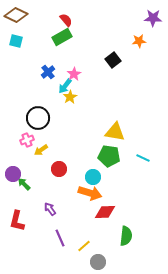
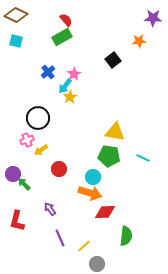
gray circle: moved 1 px left, 2 px down
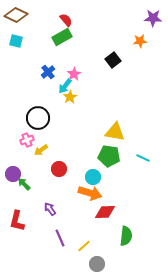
orange star: moved 1 px right
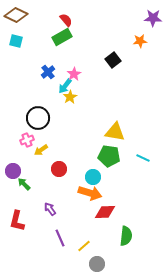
purple circle: moved 3 px up
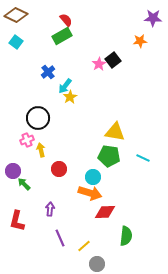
green rectangle: moved 1 px up
cyan square: moved 1 px down; rotated 24 degrees clockwise
pink star: moved 25 px right, 10 px up
yellow arrow: rotated 112 degrees clockwise
purple arrow: rotated 40 degrees clockwise
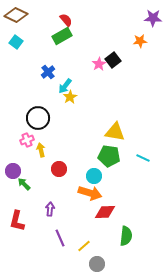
cyan circle: moved 1 px right, 1 px up
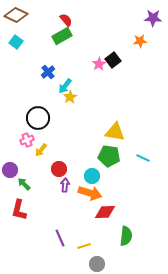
yellow arrow: rotated 128 degrees counterclockwise
purple circle: moved 3 px left, 1 px up
cyan circle: moved 2 px left
purple arrow: moved 15 px right, 24 px up
red L-shape: moved 2 px right, 11 px up
yellow line: rotated 24 degrees clockwise
